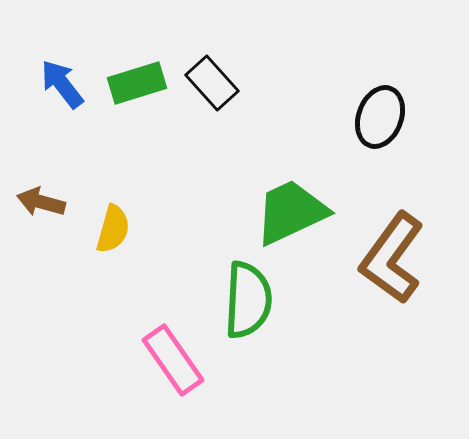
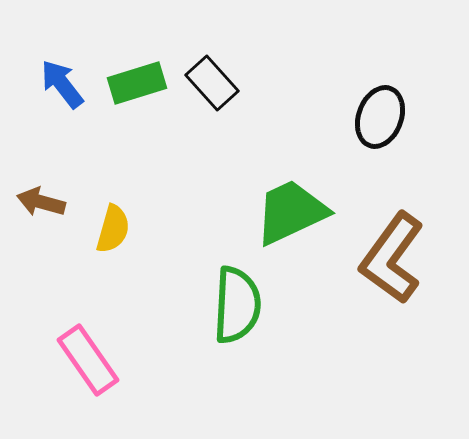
green semicircle: moved 11 px left, 5 px down
pink rectangle: moved 85 px left
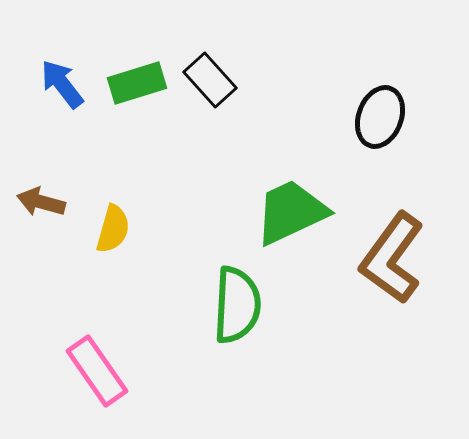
black rectangle: moved 2 px left, 3 px up
pink rectangle: moved 9 px right, 11 px down
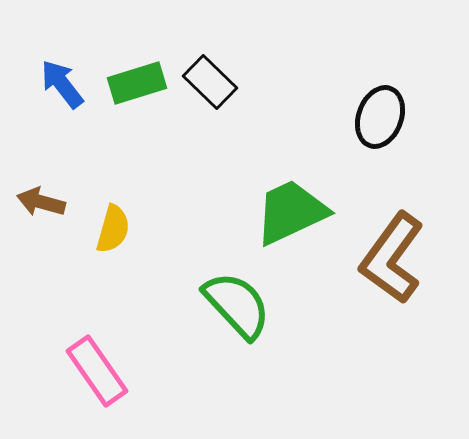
black rectangle: moved 2 px down; rotated 4 degrees counterclockwise
green semicircle: rotated 46 degrees counterclockwise
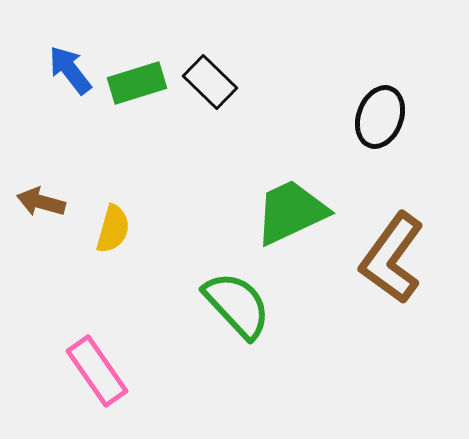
blue arrow: moved 8 px right, 14 px up
